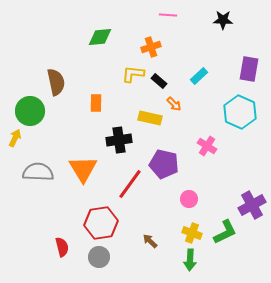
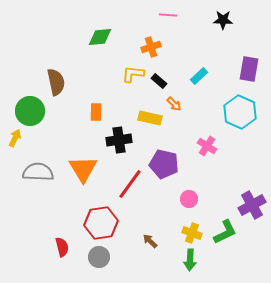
orange rectangle: moved 9 px down
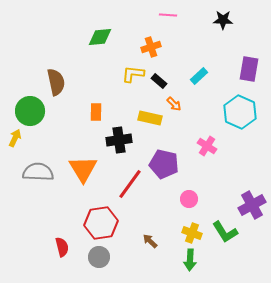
green L-shape: rotated 84 degrees clockwise
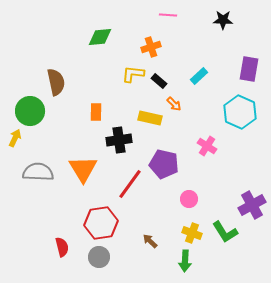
green arrow: moved 5 px left, 1 px down
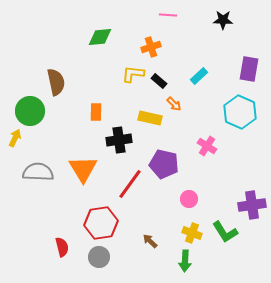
purple cross: rotated 20 degrees clockwise
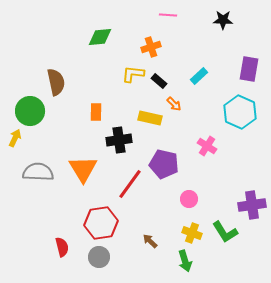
green arrow: rotated 20 degrees counterclockwise
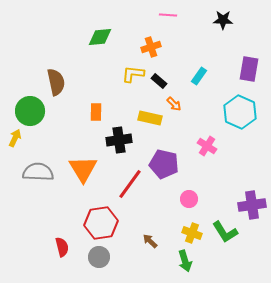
cyan rectangle: rotated 12 degrees counterclockwise
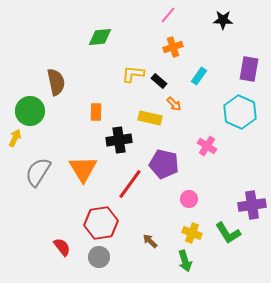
pink line: rotated 54 degrees counterclockwise
orange cross: moved 22 px right
gray semicircle: rotated 60 degrees counterclockwise
green L-shape: moved 3 px right, 1 px down
red semicircle: rotated 24 degrees counterclockwise
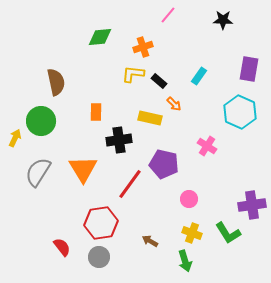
orange cross: moved 30 px left
green circle: moved 11 px right, 10 px down
brown arrow: rotated 14 degrees counterclockwise
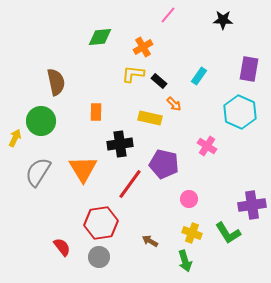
orange cross: rotated 12 degrees counterclockwise
black cross: moved 1 px right, 4 px down
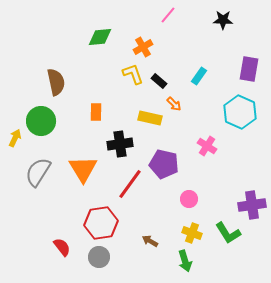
yellow L-shape: rotated 65 degrees clockwise
